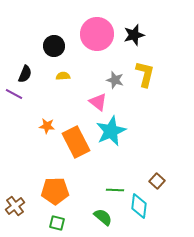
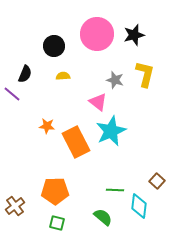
purple line: moved 2 px left; rotated 12 degrees clockwise
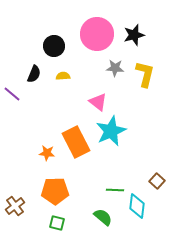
black semicircle: moved 9 px right
gray star: moved 12 px up; rotated 12 degrees counterclockwise
orange star: moved 27 px down
cyan diamond: moved 2 px left
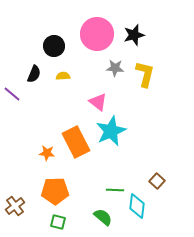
green square: moved 1 px right, 1 px up
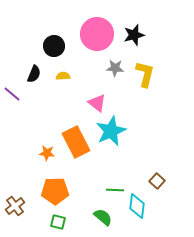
pink triangle: moved 1 px left, 1 px down
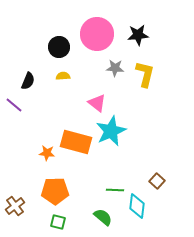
black star: moved 4 px right; rotated 10 degrees clockwise
black circle: moved 5 px right, 1 px down
black semicircle: moved 6 px left, 7 px down
purple line: moved 2 px right, 11 px down
orange rectangle: rotated 48 degrees counterclockwise
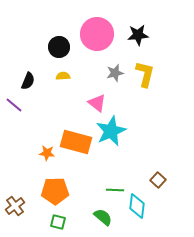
gray star: moved 5 px down; rotated 18 degrees counterclockwise
brown square: moved 1 px right, 1 px up
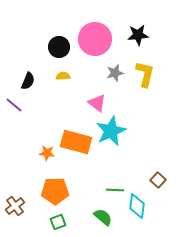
pink circle: moved 2 px left, 5 px down
green square: rotated 35 degrees counterclockwise
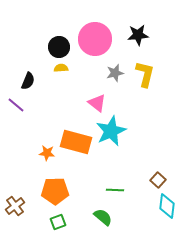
yellow semicircle: moved 2 px left, 8 px up
purple line: moved 2 px right
cyan diamond: moved 30 px right
